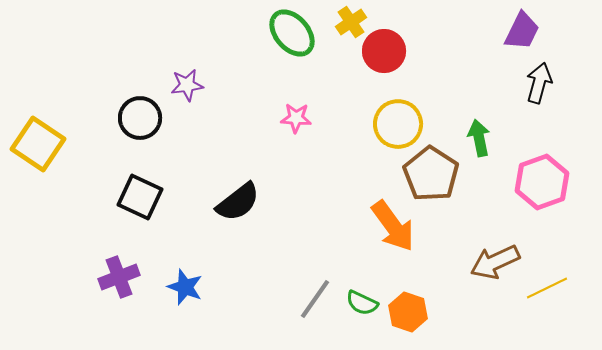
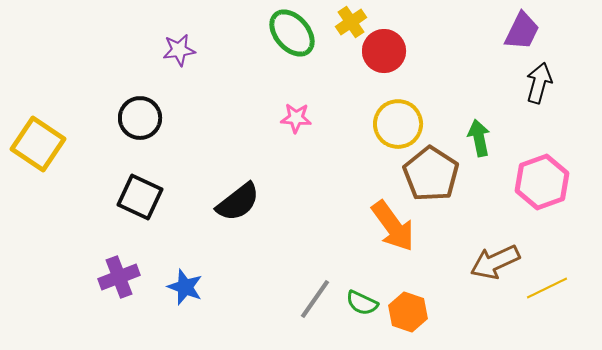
purple star: moved 8 px left, 35 px up
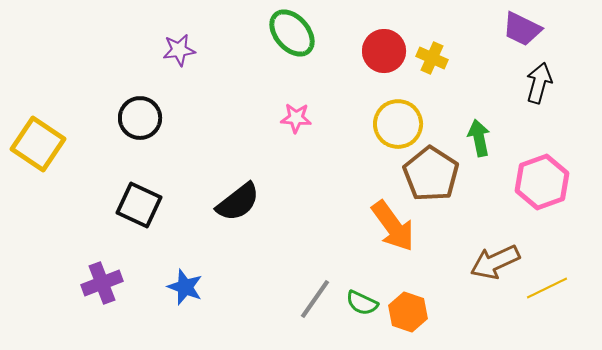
yellow cross: moved 81 px right, 36 px down; rotated 32 degrees counterclockwise
purple trapezoid: moved 2 px up; rotated 90 degrees clockwise
black square: moved 1 px left, 8 px down
purple cross: moved 17 px left, 6 px down
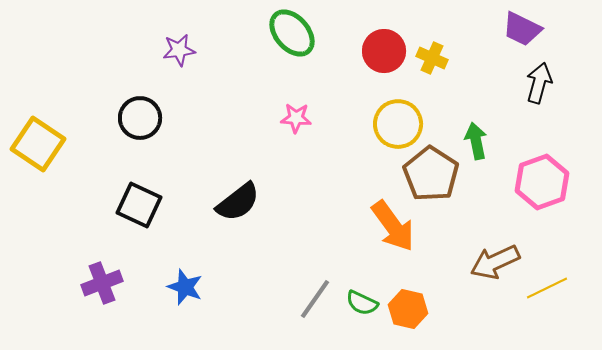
green arrow: moved 3 px left, 3 px down
orange hexagon: moved 3 px up; rotated 6 degrees counterclockwise
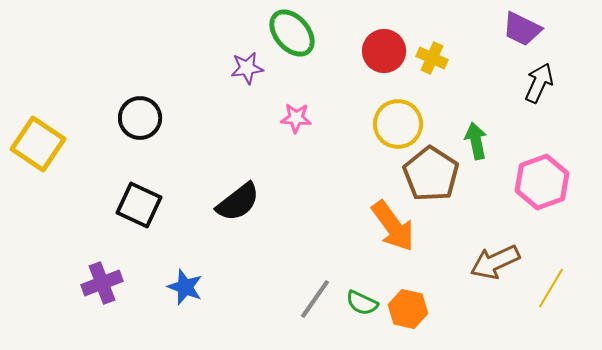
purple star: moved 68 px right, 18 px down
black arrow: rotated 9 degrees clockwise
yellow line: moved 4 px right; rotated 33 degrees counterclockwise
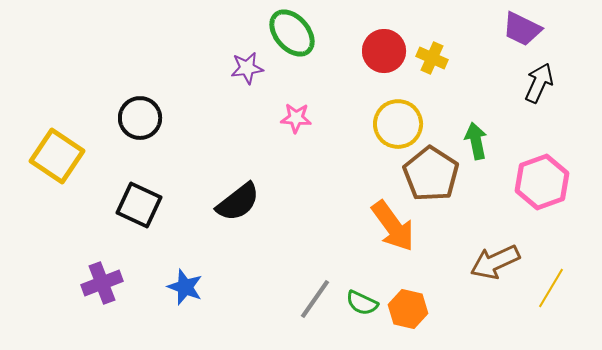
yellow square: moved 19 px right, 12 px down
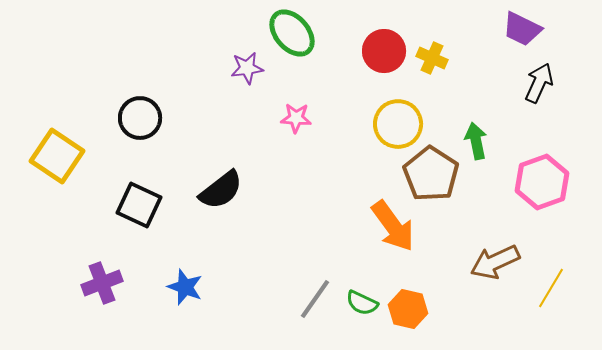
black semicircle: moved 17 px left, 12 px up
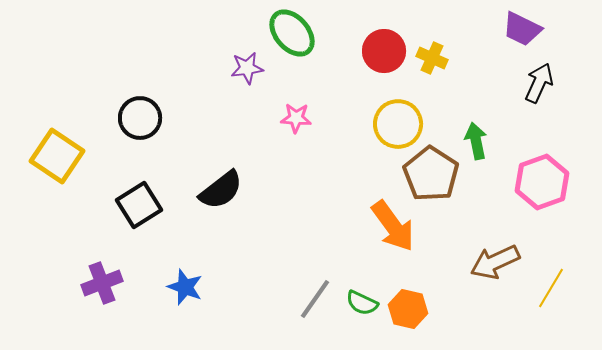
black square: rotated 33 degrees clockwise
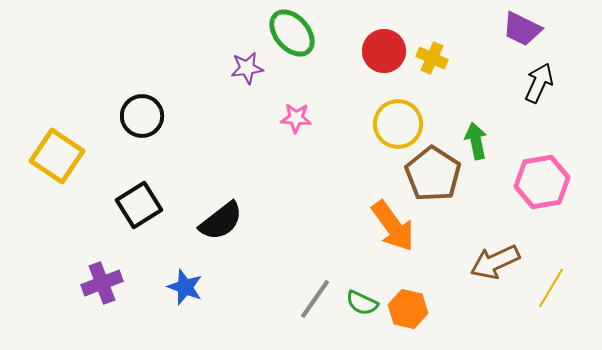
black circle: moved 2 px right, 2 px up
brown pentagon: moved 2 px right
pink hexagon: rotated 10 degrees clockwise
black semicircle: moved 31 px down
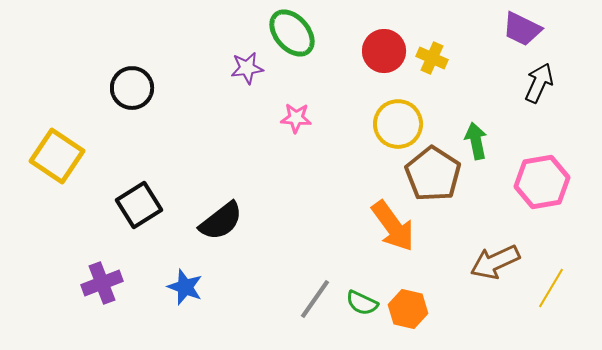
black circle: moved 10 px left, 28 px up
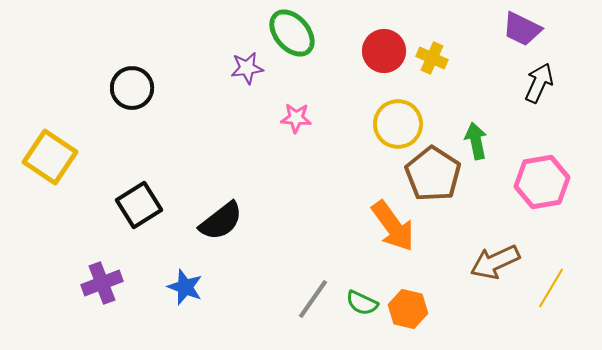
yellow square: moved 7 px left, 1 px down
gray line: moved 2 px left
